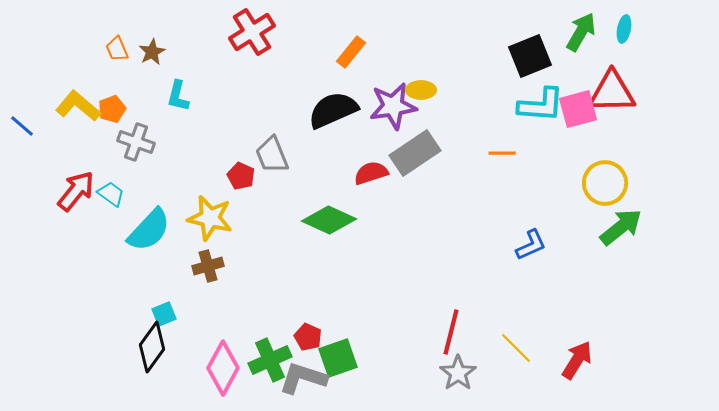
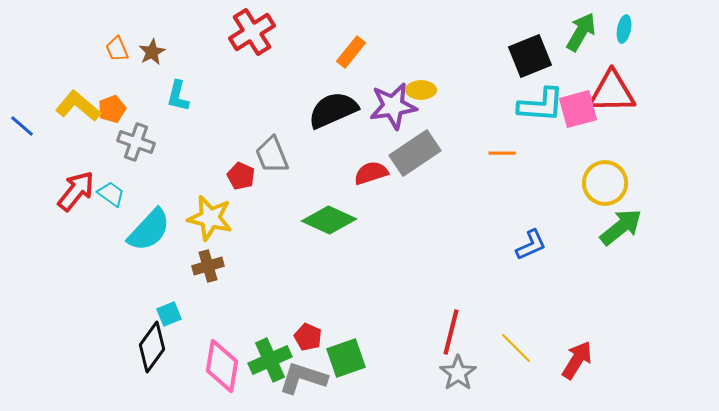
cyan square at (164, 314): moved 5 px right
green square at (338, 358): moved 8 px right
pink diamond at (223, 368): moved 1 px left, 2 px up; rotated 20 degrees counterclockwise
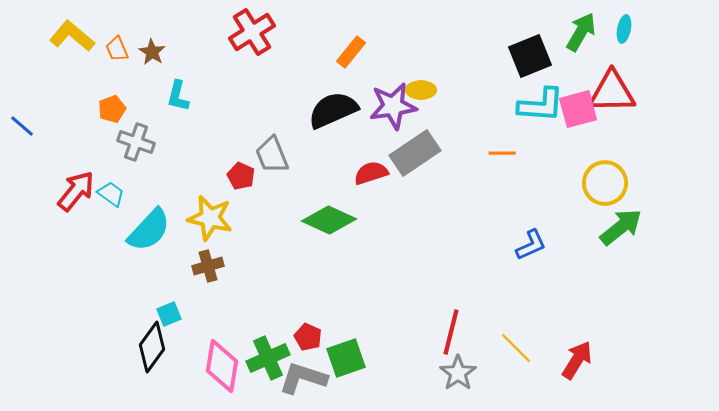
brown star at (152, 52): rotated 12 degrees counterclockwise
yellow L-shape at (78, 106): moved 6 px left, 70 px up
green cross at (270, 360): moved 2 px left, 2 px up
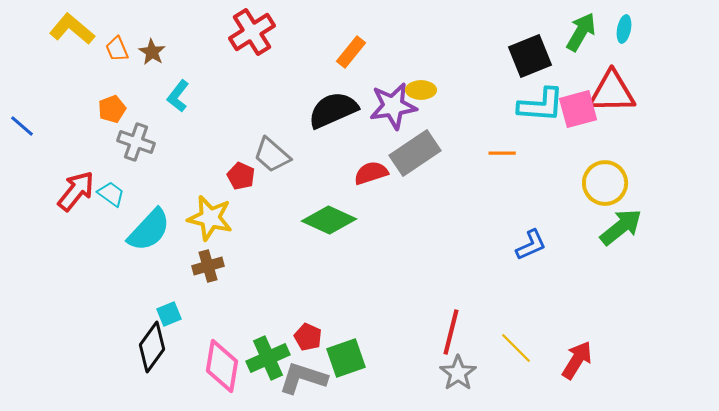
yellow L-shape at (72, 36): moved 7 px up
cyan L-shape at (178, 96): rotated 24 degrees clockwise
gray trapezoid at (272, 155): rotated 27 degrees counterclockwise
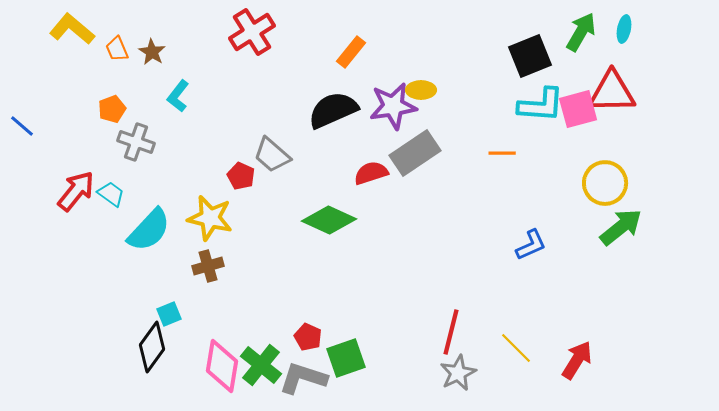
green cross at (268, 358): moved 7 px left, 7 px down; rotated 27 degrees counterclockwise
gray star at (458, 373): rotated 9 degrees clockwise
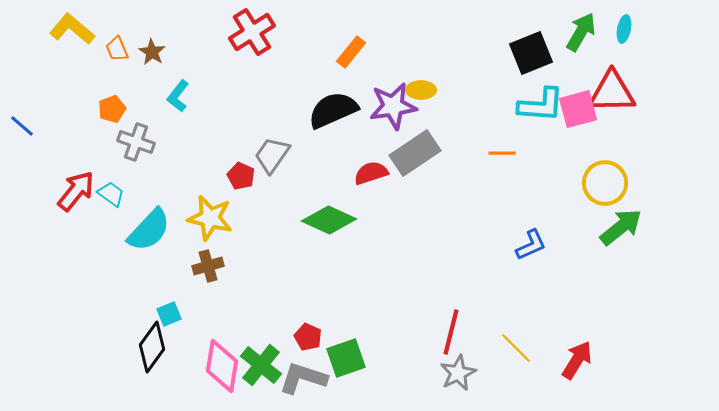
black square at (530, 56): moved 1 px right, 3 px up
gray trapezoid at (272, 155): rotated 84 degrees clockwise
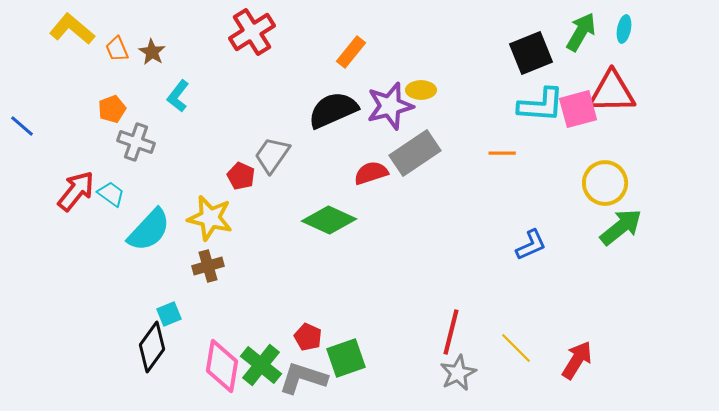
purple star at (393, 106): moved 3 px left; rotated 6 degrees counterclockwise
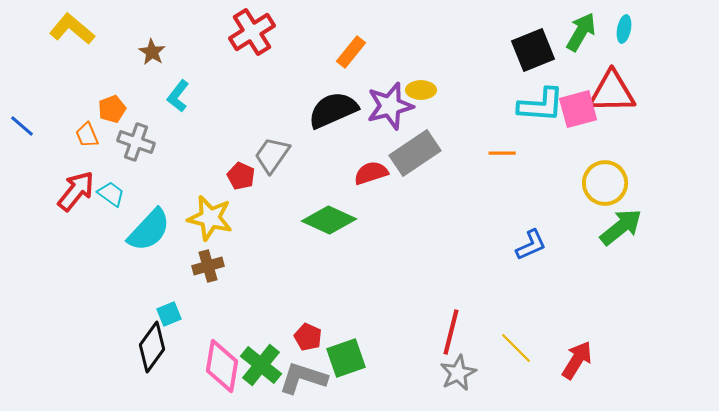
orange trapezoid at (117, 49): moved 30 px left, 86 px down
black square at (531, 53): moved 2 px right, 3 px up
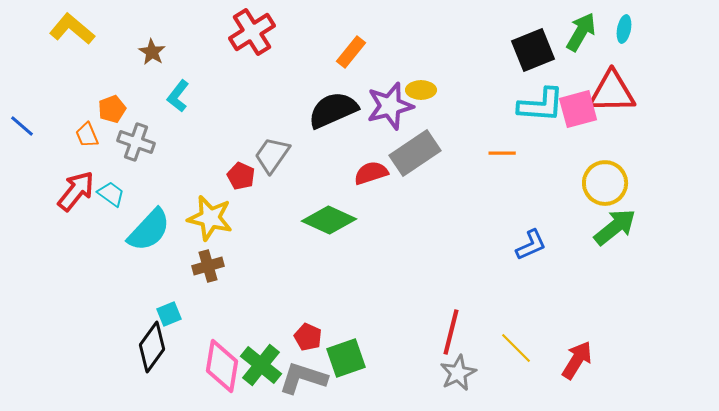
green arrow at (621, 227): moved 6 px left
